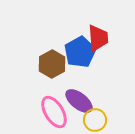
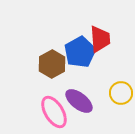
red trapezoid: moved 2 px right, 1 px down
yellow circle: moved 26 px right, 27 px up
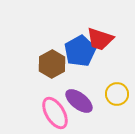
red trapezoid: rotated 112 degrees clockwise
blue pentagon: moved 1 px up
yellow circle: moved 4 px left, 1 px down
pink ellipse: moved 1 px right, 1 px down
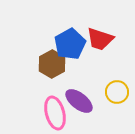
blue pentagon: moved 10 px left, 7 px up
yellow circle: moved 2 px up
pink ellipse: rotated 16 degrees clockwise
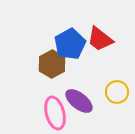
red trapezoid: rotated 20 degrees clockwise
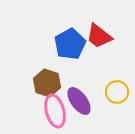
red trapezoid: moved 1 px left, 3 px up
brown hexagon: moved 5 px left, 19 px down; rotated 12 degrees counterclockwise
purple ellipse: rotated 16 degrees clockwise
pink ellipse: moved 2 px up
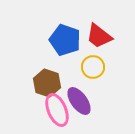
blue pentagon: moved 5 px left, 4 px up; rotated 24 degrees counterclockwise
yellow circle: moved 24 px left, 25 px up
pink ellipse: moved 2 px right, 1 px up; rotated 8 degrees counterclockwise
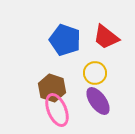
red trapezoid: moved 7 px right, 1 px down
yellow circle: moved 2 px right, 6 px down
brown hexagon: moved 5 px right, 5 px down
purple ellipse: moved 19 px right
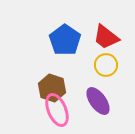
blue pentagon: rotated 16 degrees clockwise
yellow circle: moved 11 px right, 8 px up
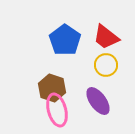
pink ellipse: rotated 8 degrees clockwise
